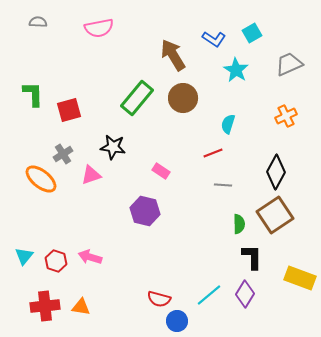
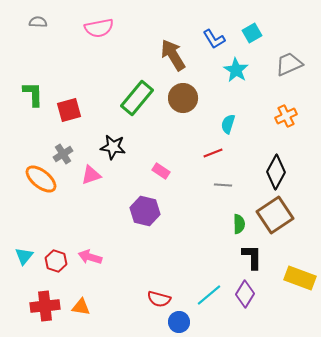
blue L-shape: rotated 25 degrees clockwise
blue circle: moved 2 px right, 1 px down
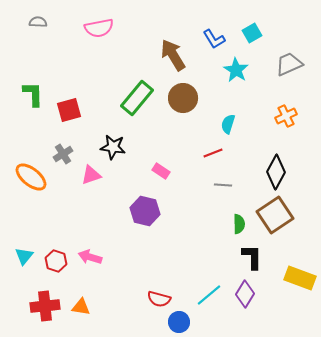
orange ellipse: moved 10 px left, 2 px up
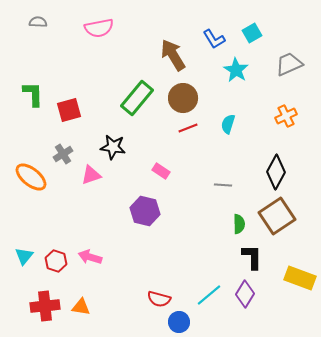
red line: moved 25 px left, 25 px up
brown square: moved 2 px right, 1 px down
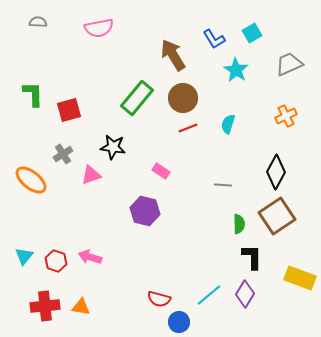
orange ellipse: moved 3 px down
